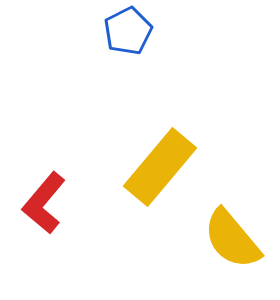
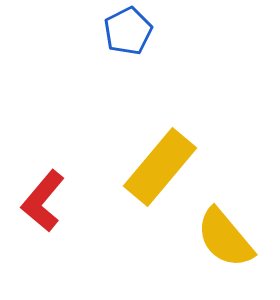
red L-shape: moved 1 px left, 2 px up
yellow semicircle: moved 7 px left, 1 px up
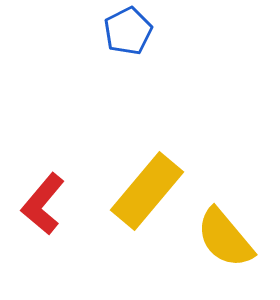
yellow rectangle: moved 13 px left, 24 px down
red L-shape: moved 3 px down
